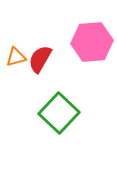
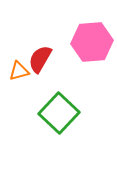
orange triangle: moved 3 px right, 14 px down
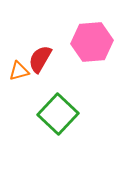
green square: moved 1 px left, 1 px down
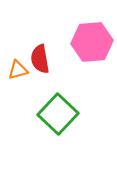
red semicircle: rotated 40 degrees counterclockwise
orange triangle: moved 1 px left, 1 px up
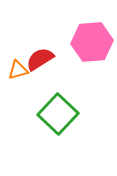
red semicircle: rotated 68 degrees clockwise
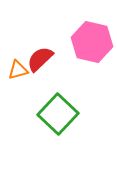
pink hexagon: rotated 18 degrees clockwise
red semicircle: rotated 12 degrees counterclockwise
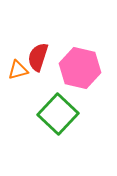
pink hexagon: moved 12 px left, 26 px down
red semicircle: moved 2 px left, 2 px up; rotated 28 degrees counterclockwise
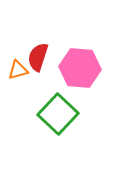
pink hexagon: rotated 9 degrees counterclockwise
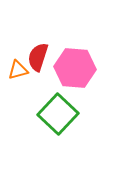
pink hexagon: moved 5 px left
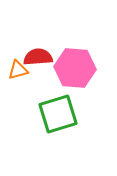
red semicircle: rotated 68 degrees clockwise
green square: rotated 30 degrees clockwise
